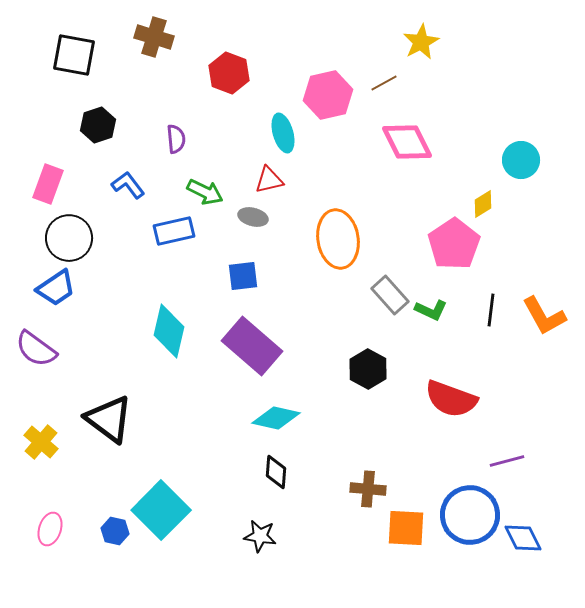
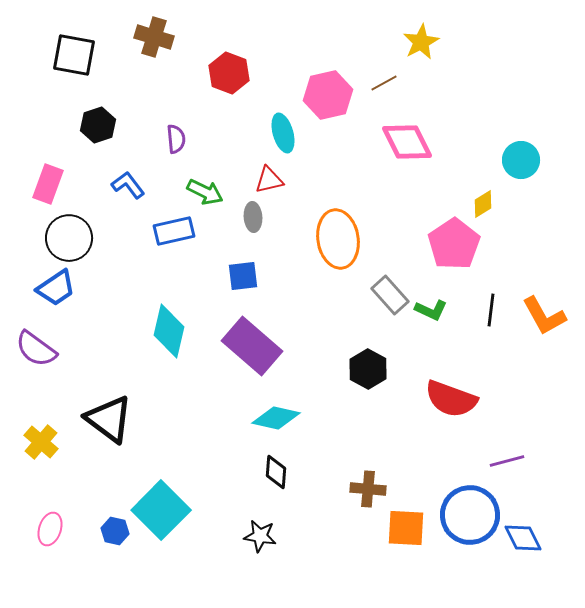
gray ellipse at (253, 217): rotated 72 degrees clockwise
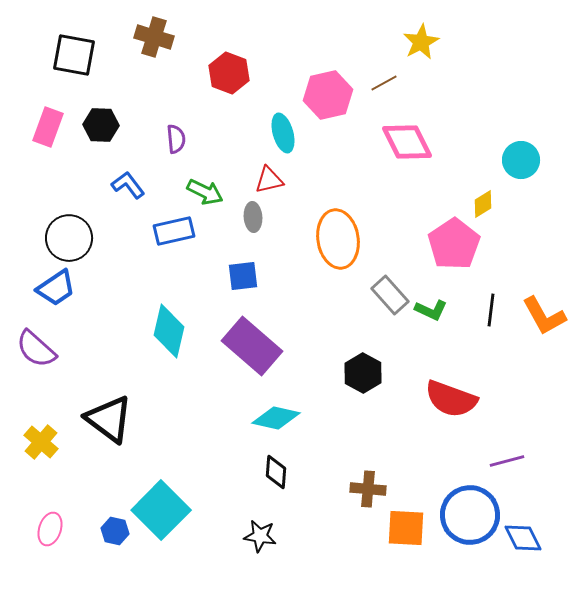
black hexagon at (98, 125): moved 3 px right; rotated 20 degrees clockwise
pink rectangle at (48, 184): moved 57 px up
purple semicircle at (36, 349): rotated 6 degrees clockwise
black hexagon at (368, 369): moved 5 px left, 4 px down
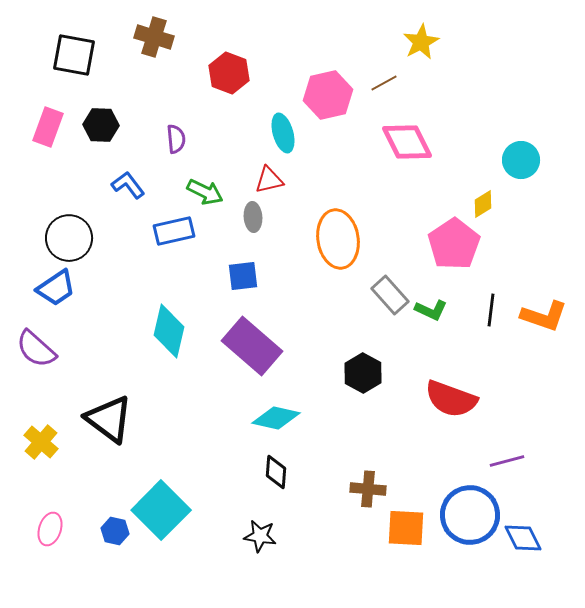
orange L-shape at (544, 316): rotated 42 degrees counterclockwise
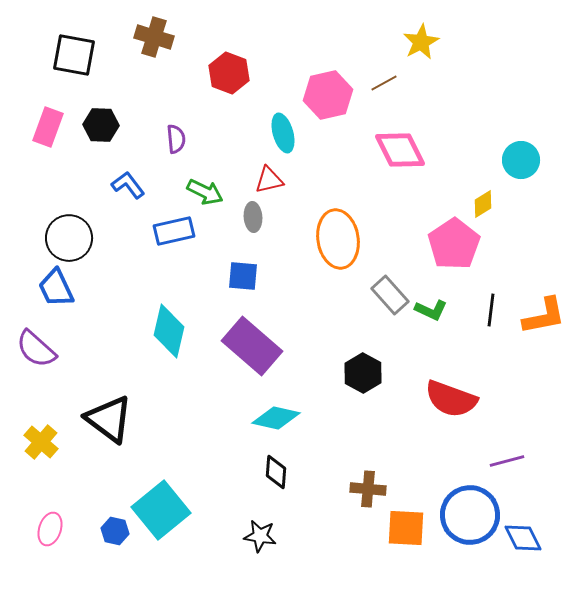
pink diamond at (407, 142): moved 7 px left, 8 px down
blue square at (243, 276): rotated 12 degrees clockwise
blue trapezoid at (56, 288): rotated 99 degrees clockwise
orange L-shape at (544, 316): rotated 30 degrees counterclockwise
cyan square at (161, 510): rotated 6 degrees clockwise
